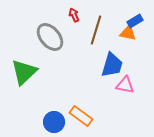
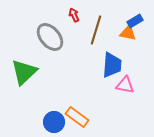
blue trapezoid: rotated 12 degrees counterclockwise
orange rectangle: moved 4 px left, 1 px down
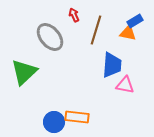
orange rectangle: rotated 30 degrees counterclockwise
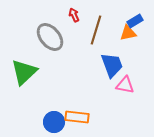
orange triangle: rotated 24 degrees counterclockwise
blue trapezoid: rotated 24 degrees counterclockwise
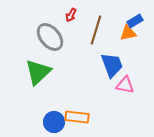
red arrow: moved 3 px left; rotated 128 degrees counterclockwise
green triangle: moved 14 px right
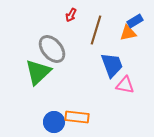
gray ellipse: moved 2 px right, 12 px down
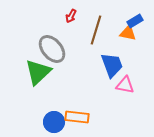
red arrow: moved 1 px down
orange triangle: rotated 24 degrees clockwise
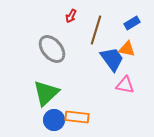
blue rectangle: moved 3 px left, 2 px down
orange triangle: moved 1 px left, 16 px down
blue trapezoid: moved 6 px up; rotated 16 degrees counterclockwise
green triangle: moved 8 px right, 21 px down
blue circle: moved 2 px up
